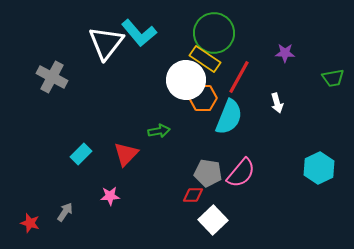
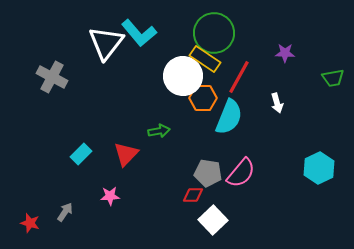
white circle: moved 3 px left, 4 px up
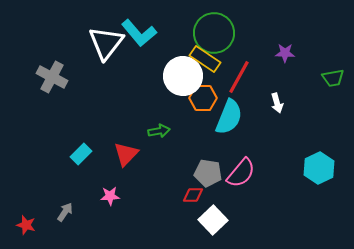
red star: moved 4 px left, 2 px down
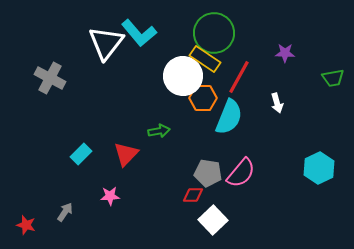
gray cross: moved 2 px left, 1 px down
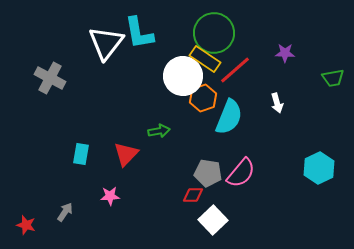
cyan L-shape: rotated 30 degrees clockwise
red line: moved 4 px left, 7 px up; rotated 20 degrees clockwise
orange hexagon: rotated 20 degrees counterclockwise
cyan rectangle: rotated 35 degrees counterclockwise
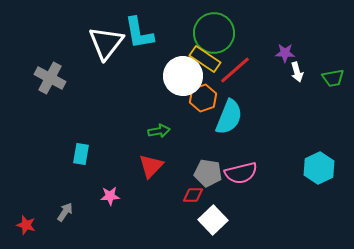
white arrow: moved 20 px right, 31 px up
red triangle: moved 25 px right, 12 px down
pink semicircle: rotated 36 degrees clockwise
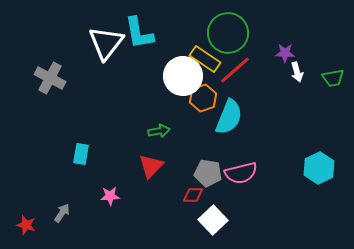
green circle: moved 14 px right
gray arrow: moved 3 px left, 1 px down
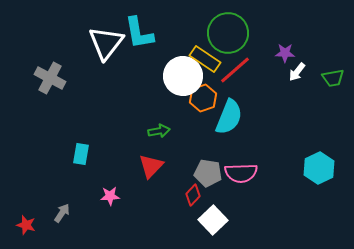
white arrow: rotated 54 degrees clockwise
pink semicircle: rotated 12 degrees clockwise
red diamond: rotated 45 degrees counterclockwise
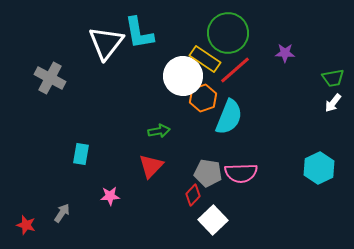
white arrow: moved 36 px right, 31 px down
